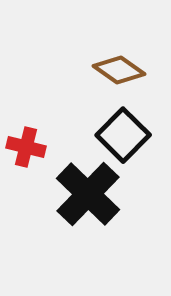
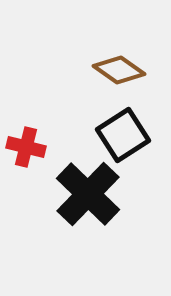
black square: rotated 12 degrees clockwise
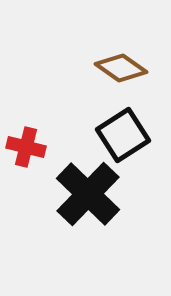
brown diamond: moved 2 px right, 2 px up
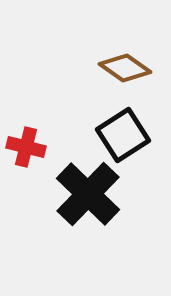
brown diamond: moved 4 px right
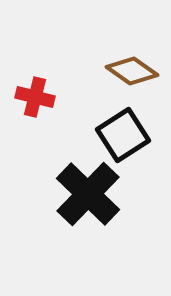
brown diamond: moved 7 px right, 3 px down
red cross: moved 9 px right, 50 px up
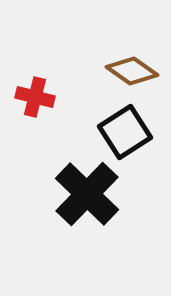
black square: moved 2 px right, 3 px up
black cross: moved 1 px left
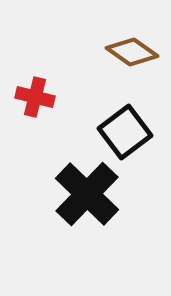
brown diamond: moved 19 px up
black square: rotated 4 degrees counterclockwise
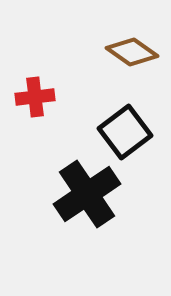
red cross: rotated 21 degrees counterclockwise
black cross: rotated 12 degrees clockwise
